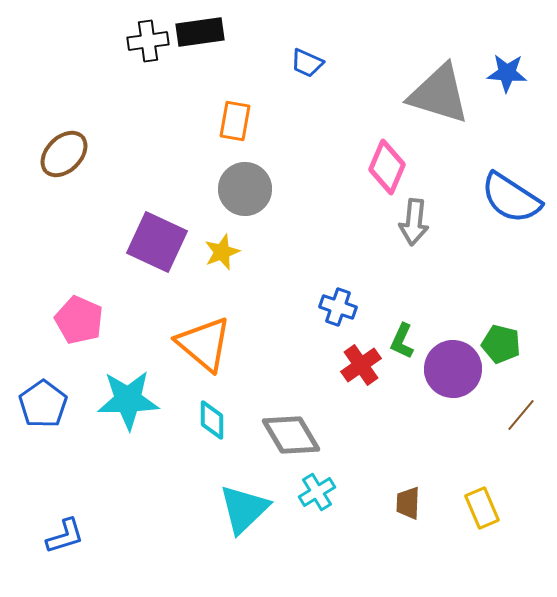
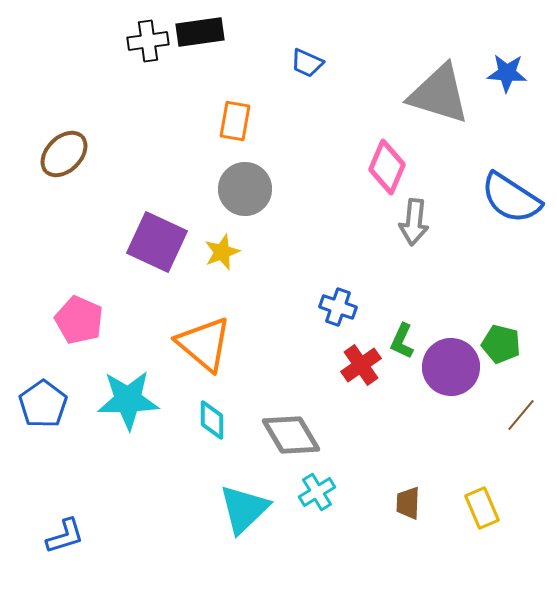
purple circle: moved 2 px left, 2 px up
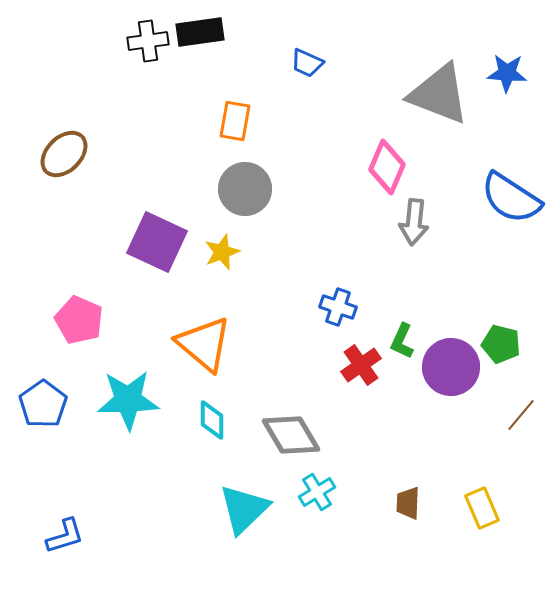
gray triangle: rotated 4 degrees clockwise
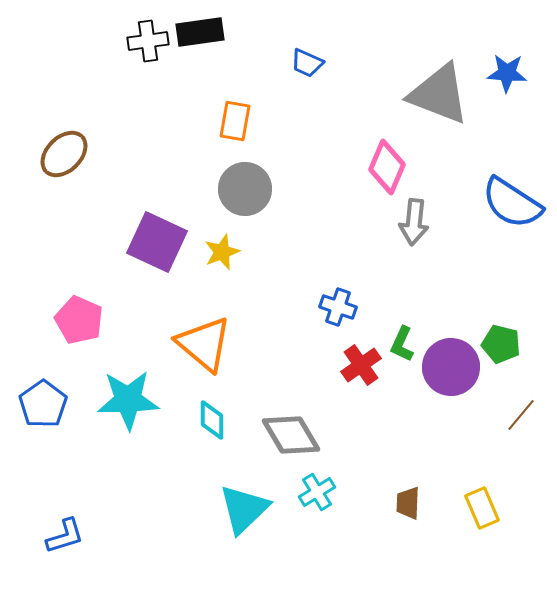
blue semicircle: moved 1 px right, 5 px down
green L-shape: moved 3 px down
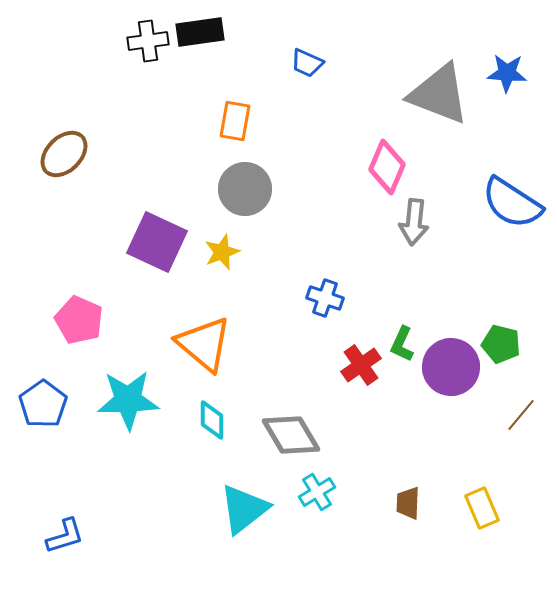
blue cross: moved 13 px left, 9 px up
cyan triangle: rotated 6 degrees clockwise
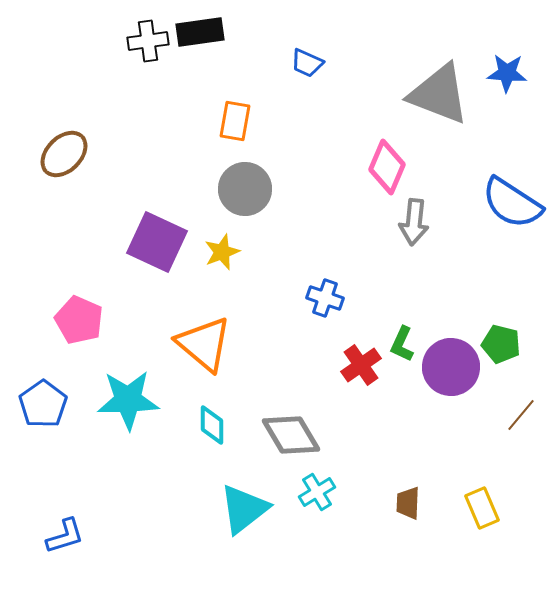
cyan diamond: moved 5 px down
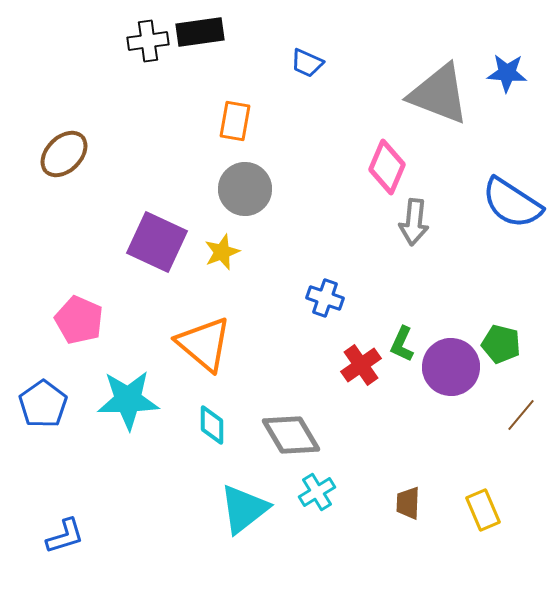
yellow rectangle: moved 1 px right, 2 px down
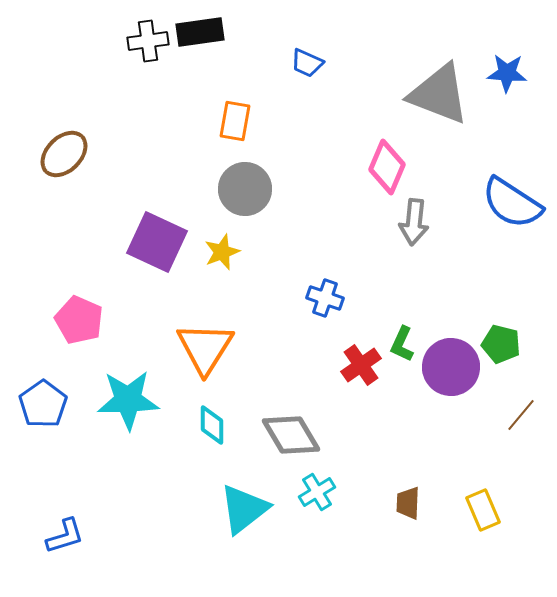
orange triangle: moved 1 px right, 4 px down; rotated 22 degrees clockwise
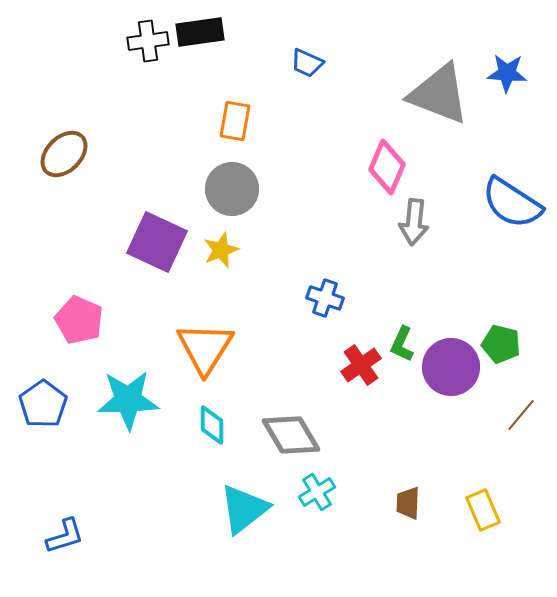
gray circle: moved 13 px left
yellow star: moved 1 px left, 2 px up
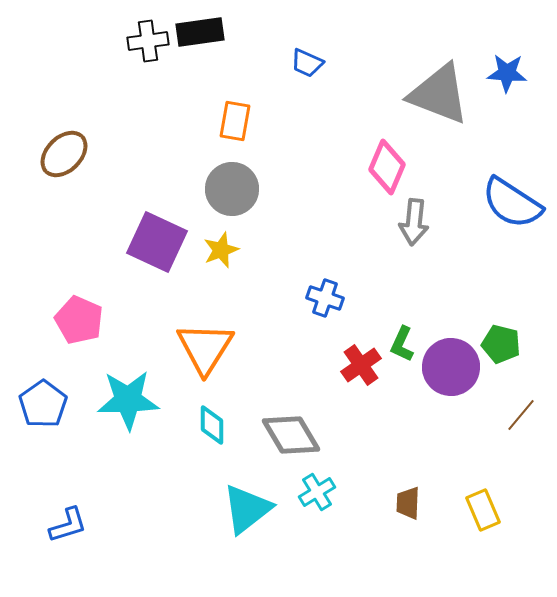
cyan triangle: moved 3 px right
blue L-shape: moved 3 px right, 11 px up
